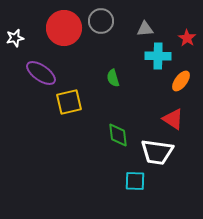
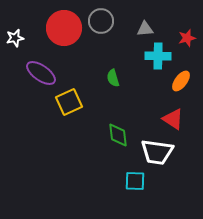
red star: rotated 24 degrees clockwise
yellow square: rotated 12 degrees counterclockwise
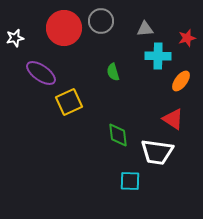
green semicircle: moved 6 px up
cyan square: moved 5 px left
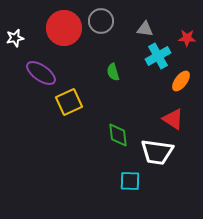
gray triangle: rotated 12 degrees clockwise
red star: rotated 18 degrees clockwise
cyan cross: rotated 30 degrees counterclockwise
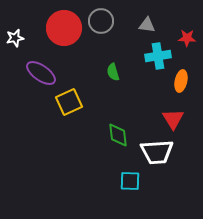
gray triangle: moved 2 px right, 4 px up
cyan cross: rotated 20 degrees clockwise
orange ellipse: rotated 25 degrees counterclockwise
red triangle: rotated 25 degrees clockwise
white trapezoid: rotated 12 degrees counterclockwise
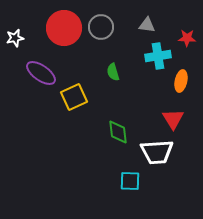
gray circle: moved 6 px down
yellow square: moved 5 px right, 5 px up
green diamond: moved 3 px up
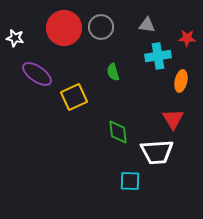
white star: rotated 24 degrees clockwise
purple ellipse: moved 4 px left, 1 px down
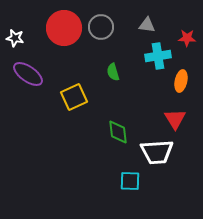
purple ellipse: moved 9 px left
red triangle: moved 2 px right
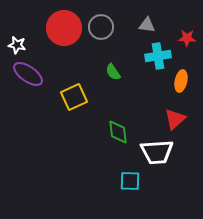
white star: moved 2 px right, 7 px down
green semicircle: rotated 18 degrees counterclockwise
red triangle: rotated 20 degrees clockwise
